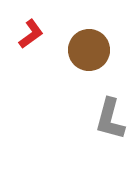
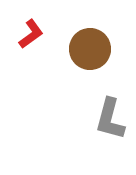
brown circle: moved 1 px right, 1 px up
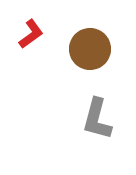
gray L-shape: moved 13 px left
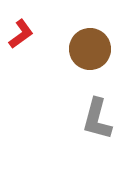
red L-shape: moved 10 px left
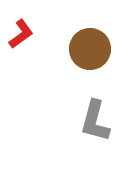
gray L-shape: moved 2 px left, 2 px down
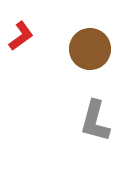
red L-shape: moved 2 px down
